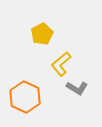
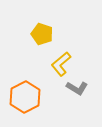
yellow pentagon: rotated 25 degrees counterclockwise
orange hexagon: rotated 8 degrees clockwise
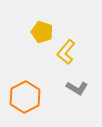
yellow pentagon: moved 2 px up
yellow L-shape: moved 5 px right, 12 px up; rotated 10 degrees counterclockwise
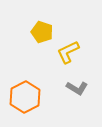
yellow L-shape: moved 2 px right; rotated 25 degrees clockwise
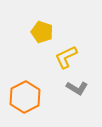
yellow L-shape: moved 2 px left, 5 px down
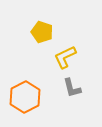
yellow L-shape: moved 1 px left
gray L-shape: moved 5 px left; rotated 45 degrees clockwise
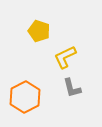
yellow pentagon: moved 3 px left, 1 px up
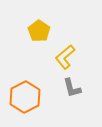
yellow pentagon: rotated 15 degrees clockwise
yellow L-shape: rotated 15 degrees counterclockwise
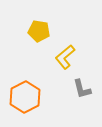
yellow pentagon: rotated 25 degrees counterclockwise
gray L-shape: moved 10 px right, 1 px down
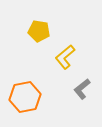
gray L-shape: rotated 65 degrees clockwise
orange hexagon: rotated 16 degrees clockwise
